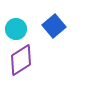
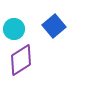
cyan circle: moved 2 px left
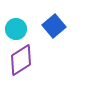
cyan circle: moved 2 px right
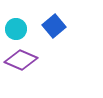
purple diamond: rotated 56 degrees clockwise
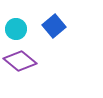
purple diamond: moved 1 px left, 1 px down; rotated 16 degrees clockwise
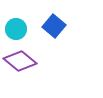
blue square: rotated 10 degrees counterclockwise
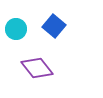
purple diamond: moved 17 px right, 7 px down; rotated 12 degrees clockwise
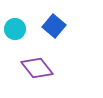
cyan circle: moved 1 px left
